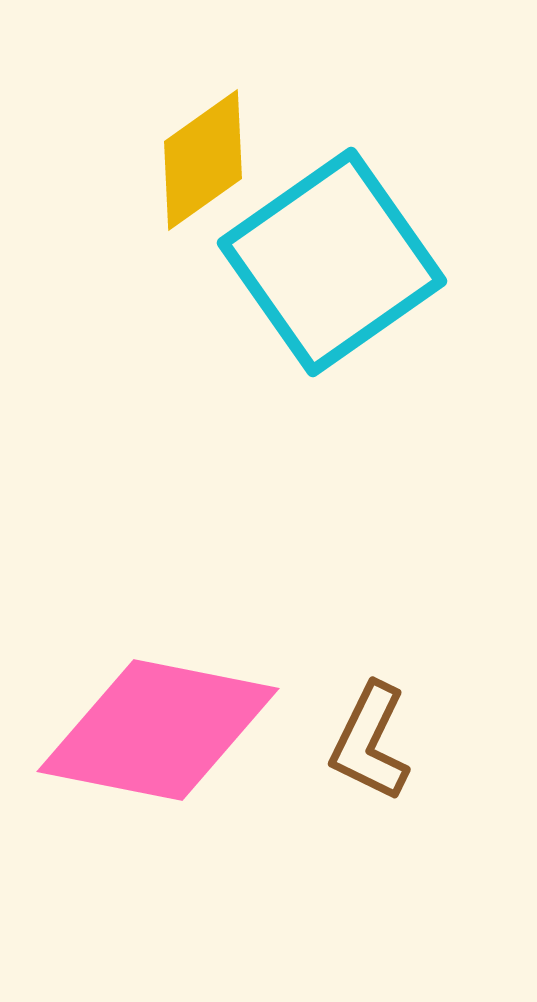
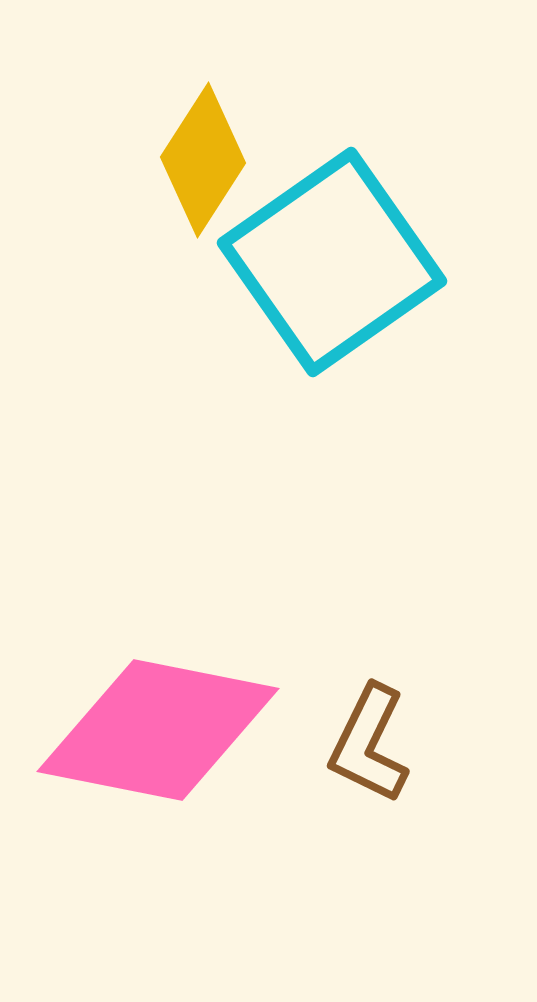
yellow diamond: rotated 22 degrees counterclockwise
brown L-shape: moved 1 px left, 2 px down
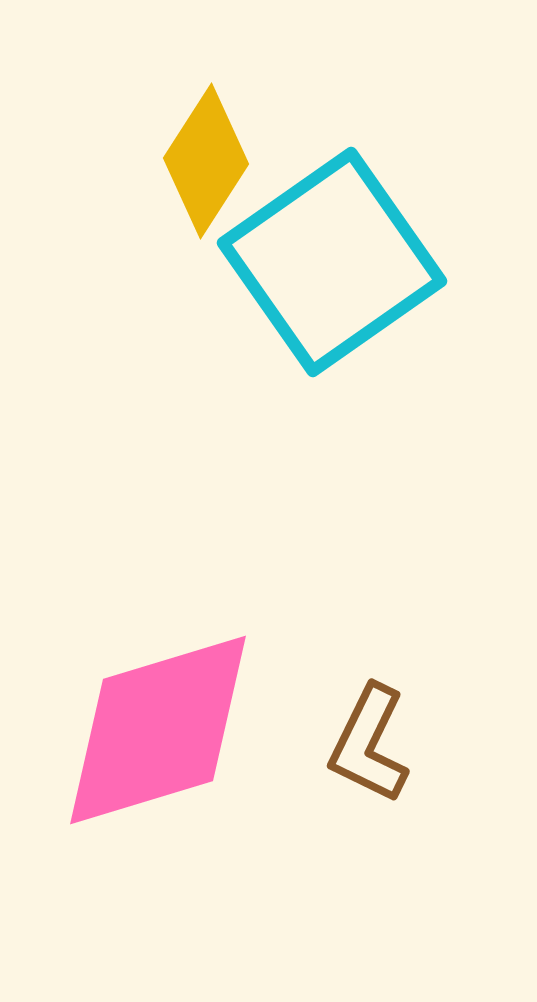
yellow diamond: moved 3 px right, 1 px down
pink diamond: rotated 28 degrees counterclockwise
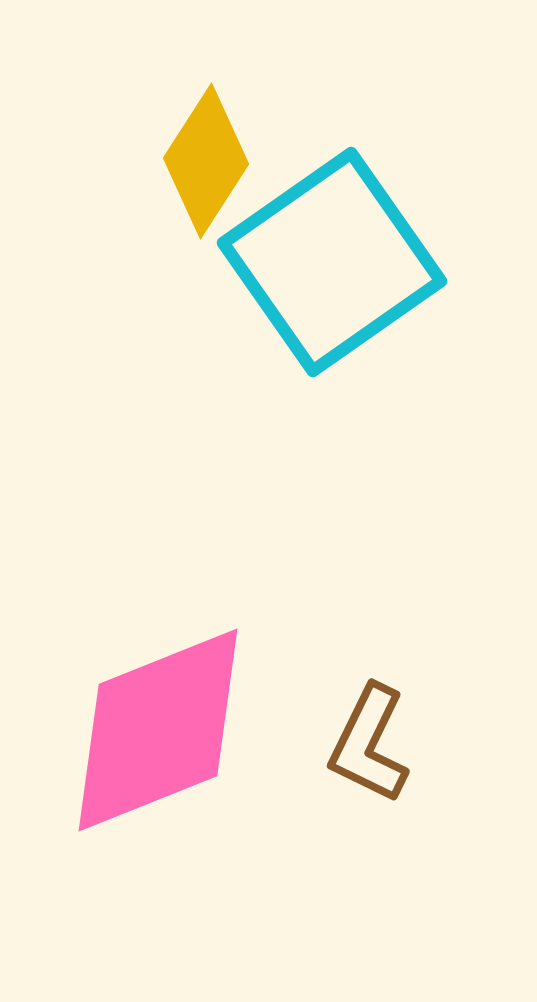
pink diamond: rotated 5 degrees counterclockwise
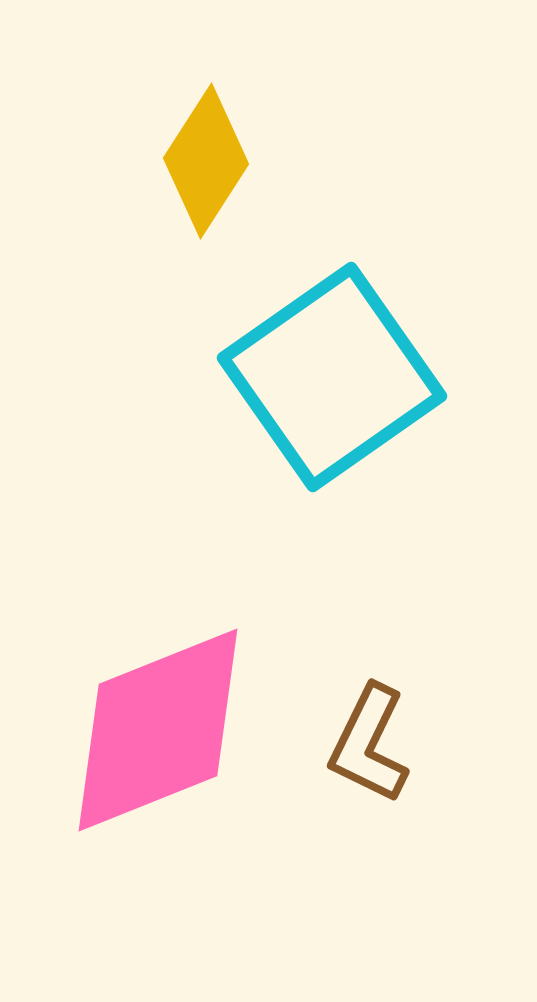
cyan square: moved 115 px down
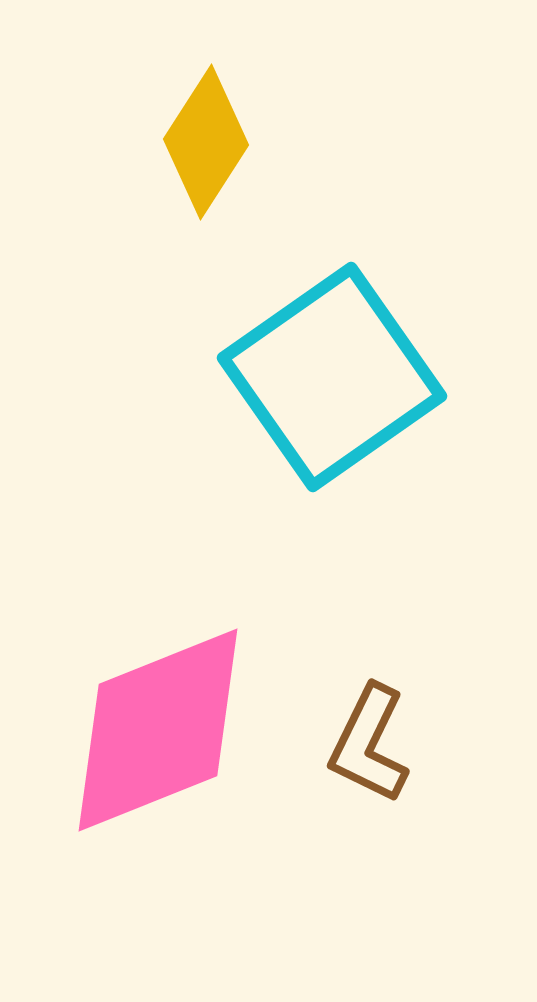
yellow diamond: moved 19 px up
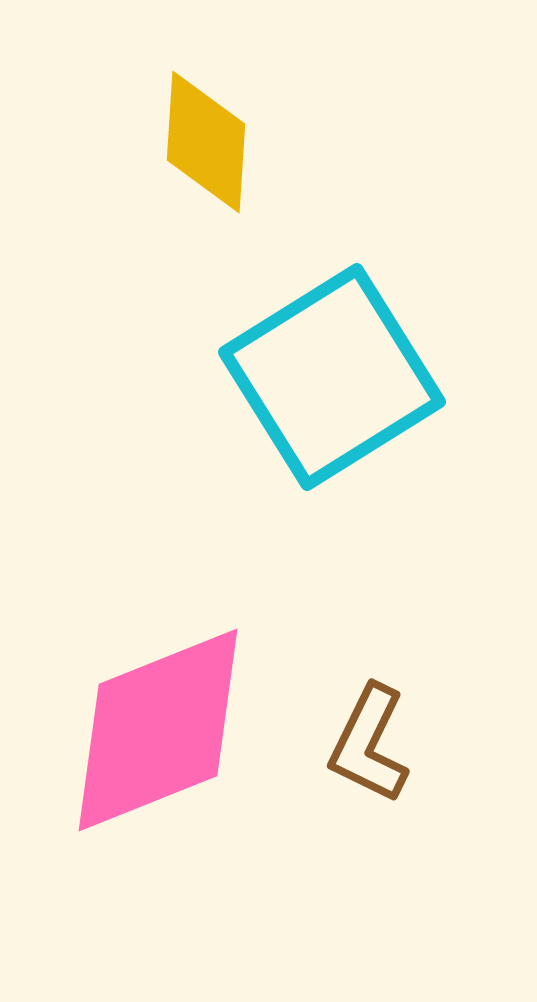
yellow diamond: rotated 29 degrees counterclockwise
cyan square: rotated 3 degrees clockwise
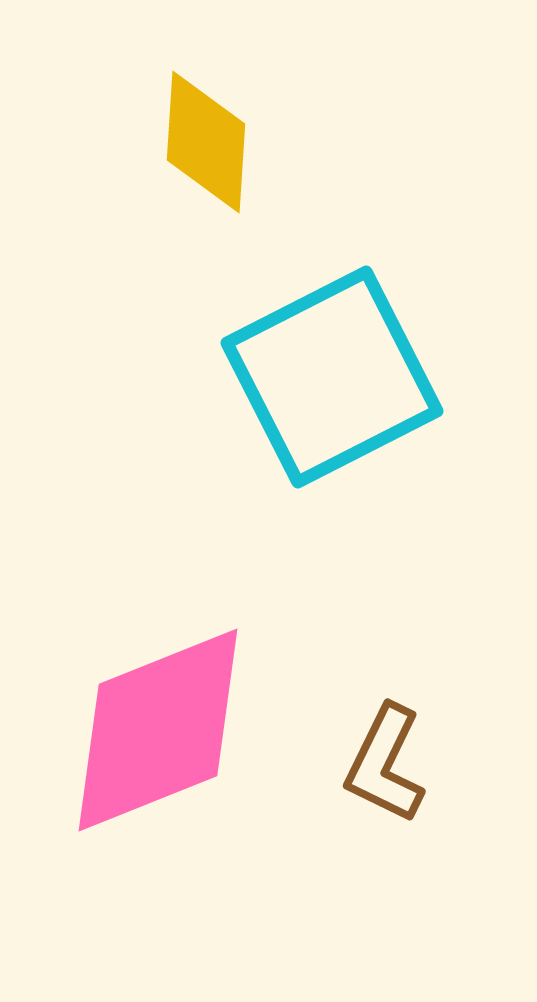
cyan square: rotated 5 degrees clockwise
brown L-shape: moved 16 px right, 20 px down
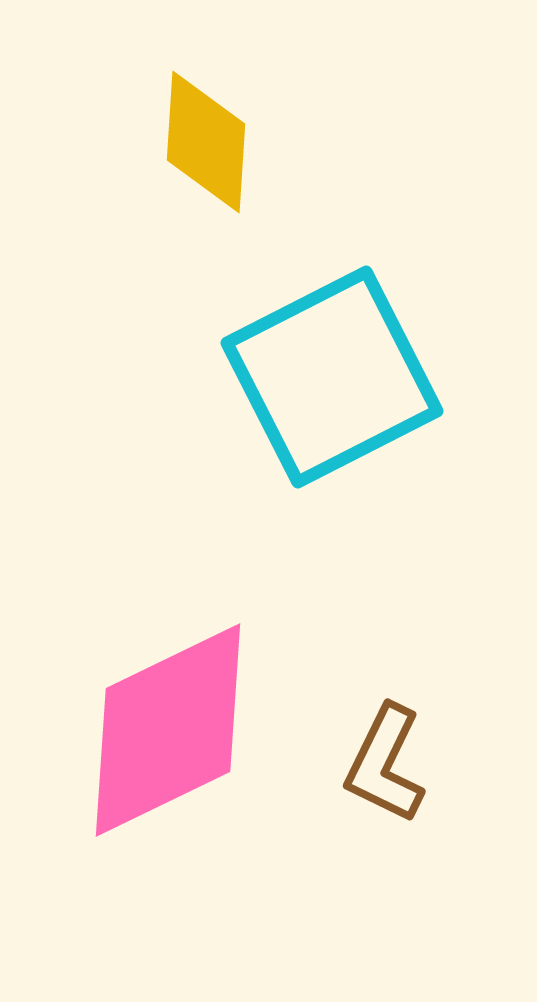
pink diamond: moved 10 px right; rotated 4 degrees counterclockwise
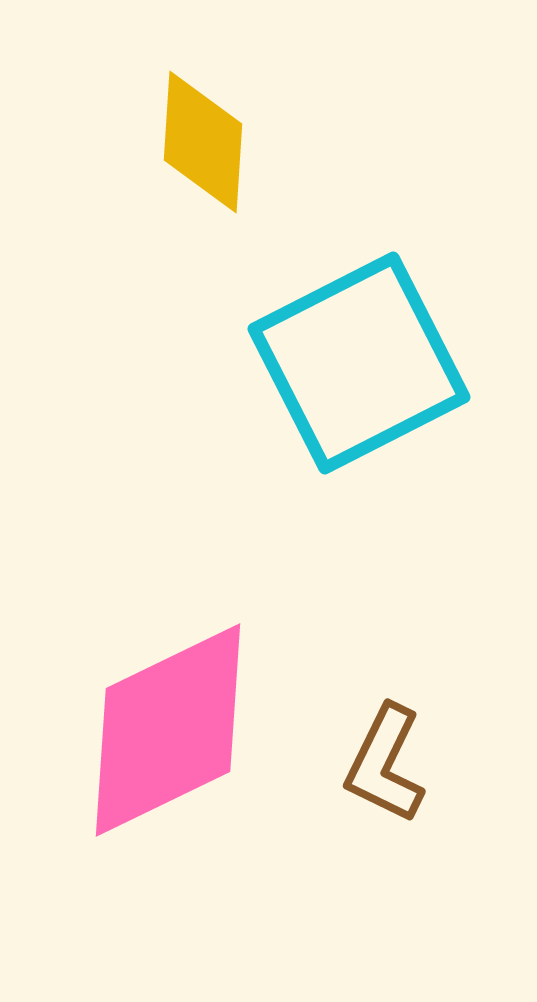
yellow diamond: moved 3 px left
cyan square: moved 27 px right, 14 px up
